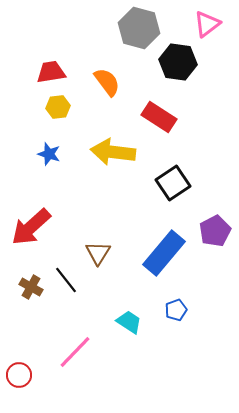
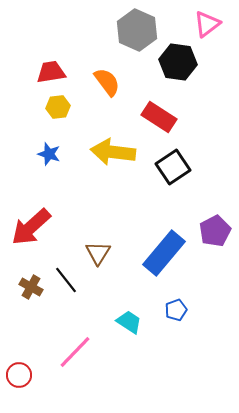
gray hexagon: moved 2 px left, 2 px down; rotated 9 degrees clockwise
black square: moved 16 px up
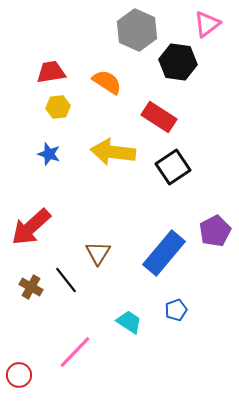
orange semicircle: rotated 20 degrees counterclockwise
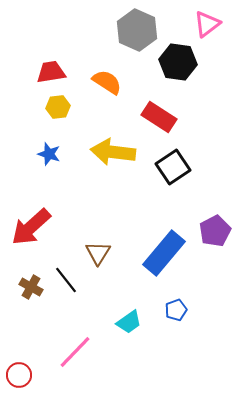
cyan trapezoid: rotated 112 degrees clockwise
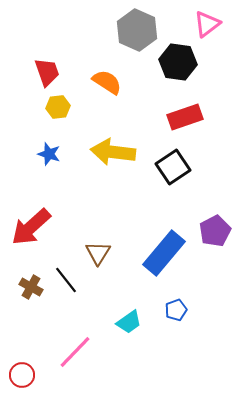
red trapezoid: moved 4 px left; rotated 80 degrees clockwise
red rectangle: moved 26 px right; rotated 52 degrees counterclockwise
red circle: moved 3 px right
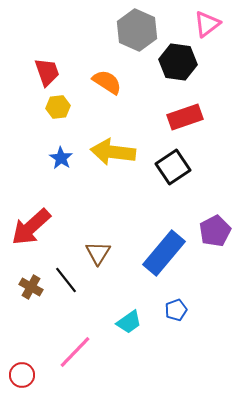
blue star: moved 12 px right, 4 px down; rotated 15 degrees clockwise
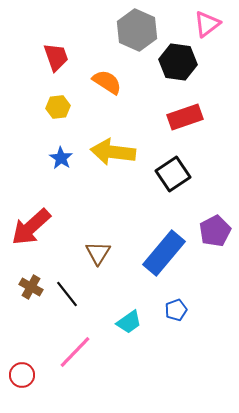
red trapezoid: moved 9 px right, 15 px up
black square: moved 7 px down
black line: moved 1 px right, 14 px down
